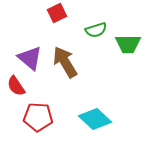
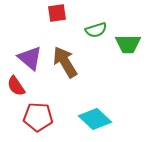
red square: rotated 18 degrees clockwise
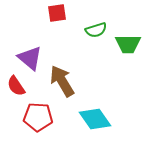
brown arrow: moved 3 px left, 19 px down
cyan diamond: rotated 12 degrees clockwise
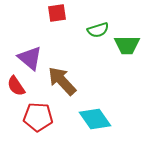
green semicircle: moved 2 px right
green trapezoid: moved 1 px left, 1 px down
brown arrow: rotated 12 degrees counterclockwise
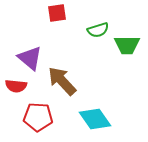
red semicircle: rotated 50 degrees counterclockwise
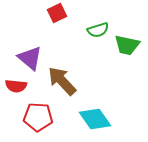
red square: rotated 18 degrees counterclockwise
green trapezoid: rotated 12 degrees clockwise
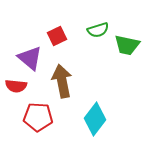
red square: moved 23 px down
brown arrow: rotated 32 degrees clockwise
cyan diamond: rotated 72 degrees clockwise
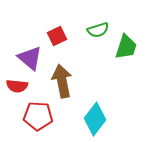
green trapezoid: moved 1 px left, 2 px down; rotated 84 degrees counterclockwise
red semicircle: moved 1 px right
red pentagon: moved 1 px up
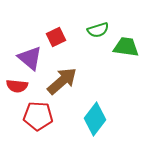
red square: moved 1 px left, 1 px down
green trapezoid: rotated 100 degrees counterclockwise
brown arrow: rotated 60 degrees clockwise
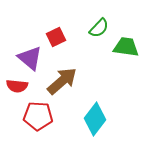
green semicircle: moved 1 px right, 2 px up; rotated 30 degrees counterclockwise
